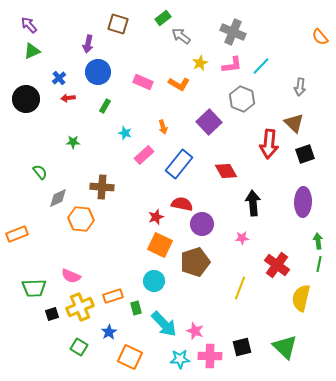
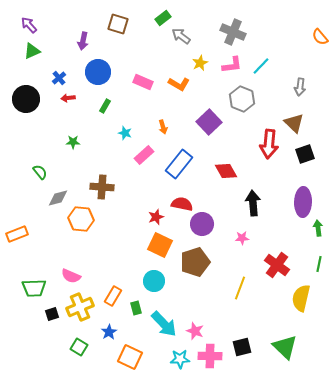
purple arrow at (88, 44): moved 5 px left, 3 px up
gray diamond at (58, 198): rotated 10 degrees clockwise
green arrow at (318, 241): moved 13 px up
orange rectangle at (113, 296): rotated 42 degrees counterclockwise
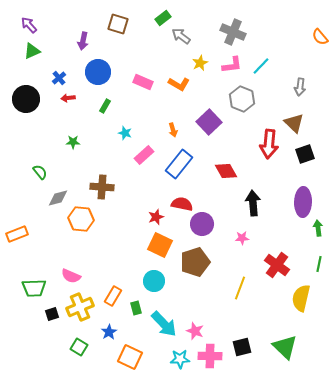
orange arrow at (163, 127): moved 10 px right, 3 px down
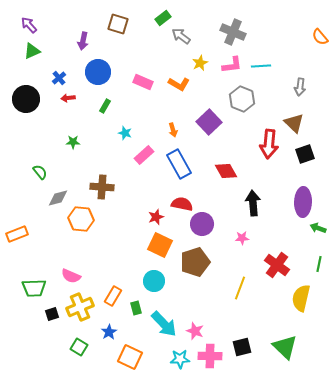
cyan line at (261, 66): rotated 42 degrees clockwise
blue rectangle at (179, 164): rotated 68 degrees counterclockwise
green arrow at (318, 228): rotated 63 degrees counterclockwise
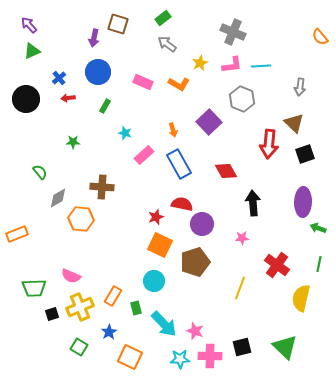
gray arrow at (181, 36): moved 14 px left, 8 px down
purple arrow at (83, 41): moved 11 px right, 3 px up
gray diamond at (58, 198): rotated 15 degrees counterclockwise
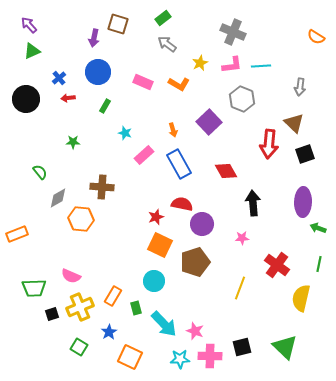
orange semicircle at (320, 37): moved 4 px left; rotated 18 degrees counterclockwise
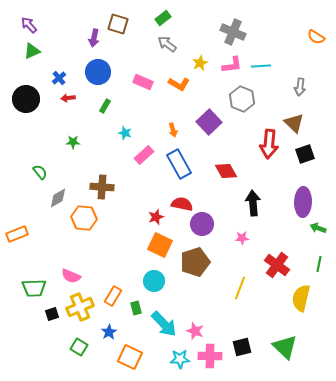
orange hexagon at (81, 219): moved 3 px right, 1 px up
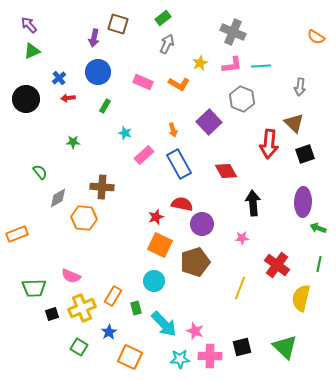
gray arrow at (167, 44): rotated 78 degrees clockwise
yellow cross at (80, 307): moved 2 px right, 1 px down
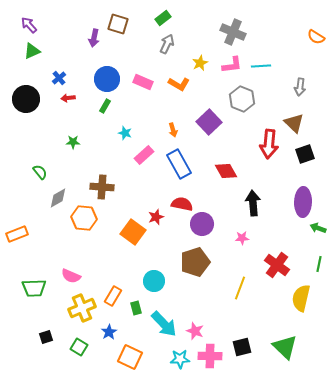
blue circle at (98, 72): moved 9 px right, 7 px down
orange square at (160, 245): moved 27 px left, 13 px up; rotated 10 degrees clockwise
black square at (52, 314): moved 6 px left, 23 px down
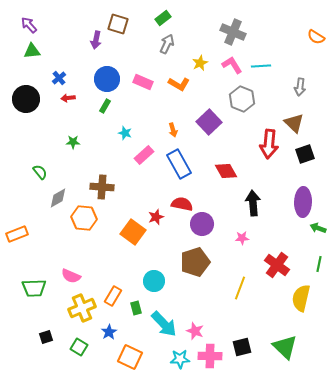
purple arrow at (94, 38): moved 2 px right, 2 px down
green triangle at (32, 51): rotated 18 degrees clockwise
pink L-shape at (232, 65): rotated 115 degrees counterclockwise
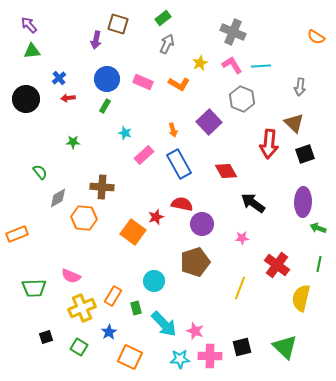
black arrow at (253, 203): rotated 50 degrees counterclockwise
